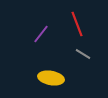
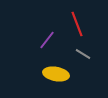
purple line: moved 6 px right, 6 px down
yellow ellipse: moved 5 px right, 4 px up
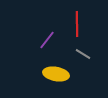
red line: rotated 20 degrees clockwise
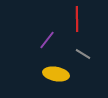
red line: moved 5 px up
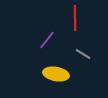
red line: moved 2 px left, 1 px up
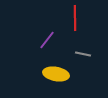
gray line: rotated 21 degrees counterclockwise
